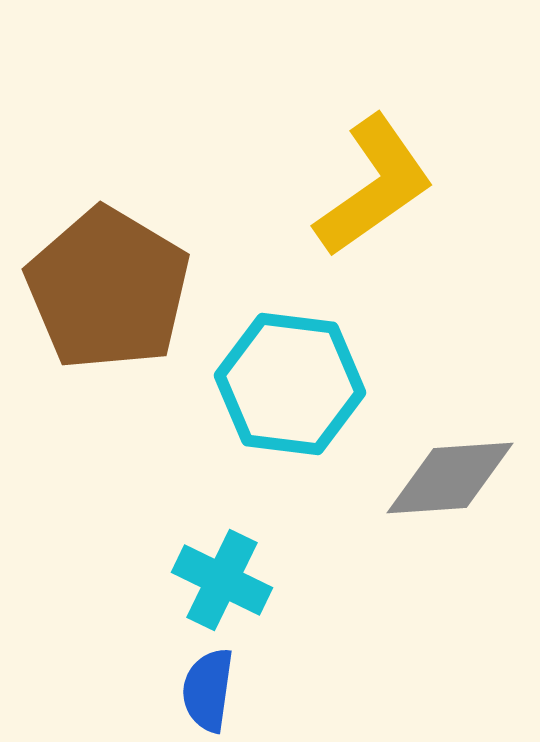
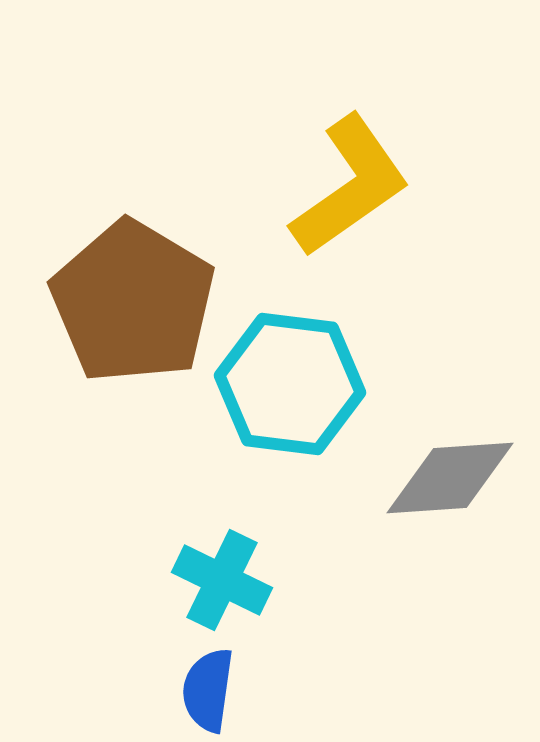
yellow L-shape: moved 24 px left
brown pentagon: moved 25 px right, 13 px down
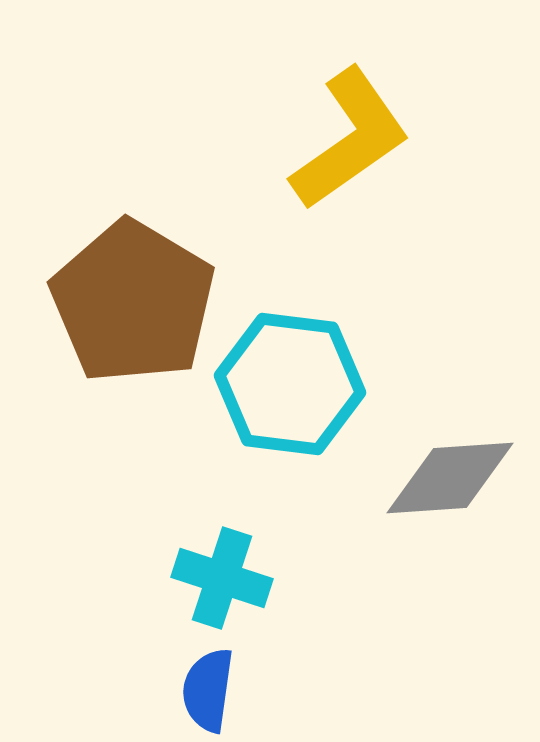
yellow L-shape: moved 47 px up
cyan cross: moved 2 px up; rotated 8 degrees counterclockwise
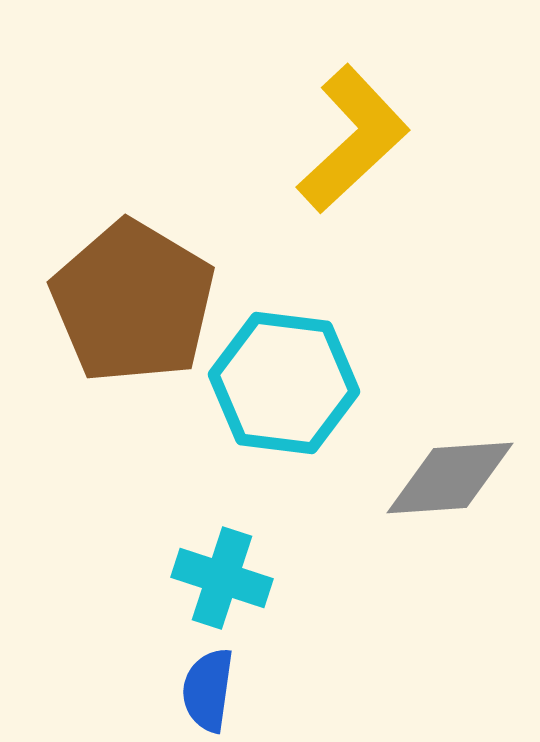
yellow L-shape: moved 3 px right; rotated 8 degrees counterclockwise
cyan hexagon: moved 6 px left, 1 px up
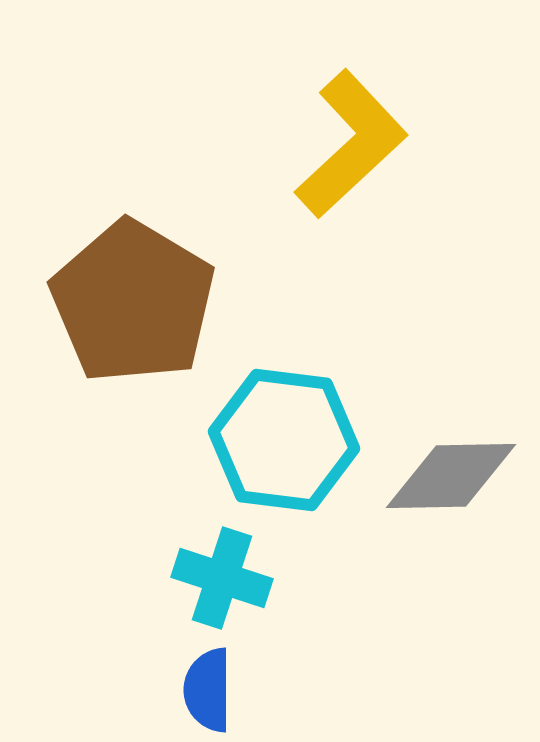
yellow L-shape: moved 2 px left, 5 px down
cyan hexagon: moved 57 px down
gray diamond: moved 1 px right, 2 px up; rotated 3 degrees clockwise
blue semicircle: rotated 8 degrees counterclockwise
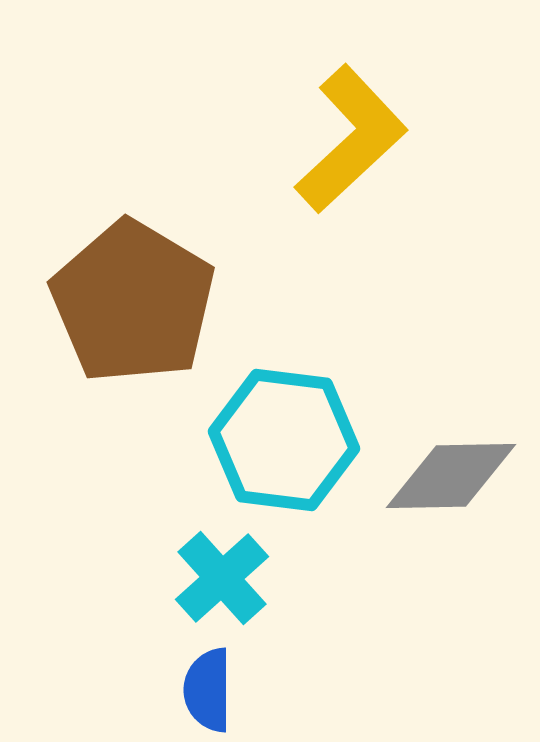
yellow L-shape: moved 5 px up
cyan cross: rotated 30 degrees clockwise
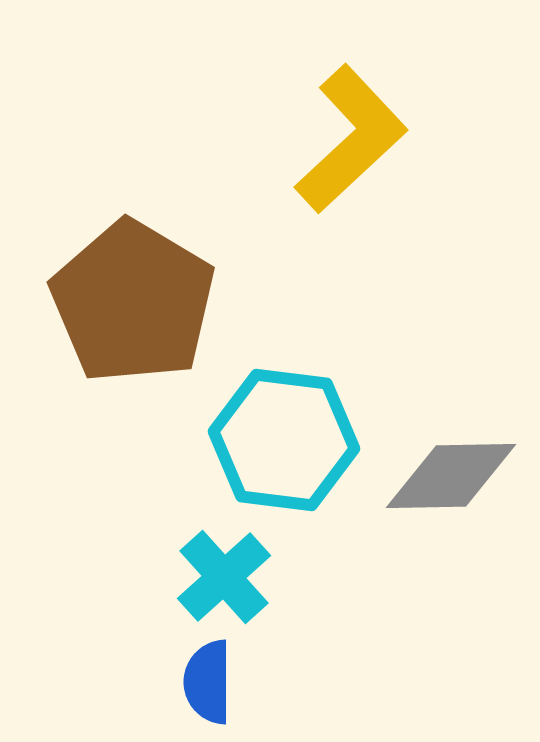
cyan cross: moved 2 px right, 1 px up
blue semicircle: moved 8 px up
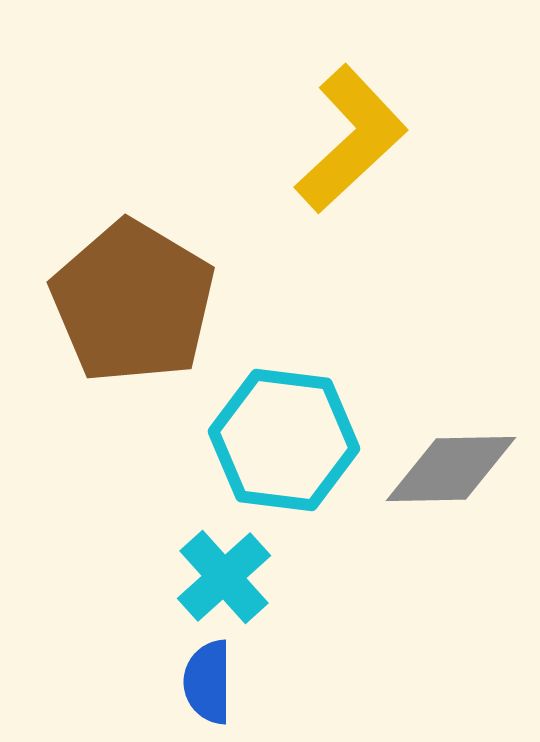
gray diamond: moved 7 px up
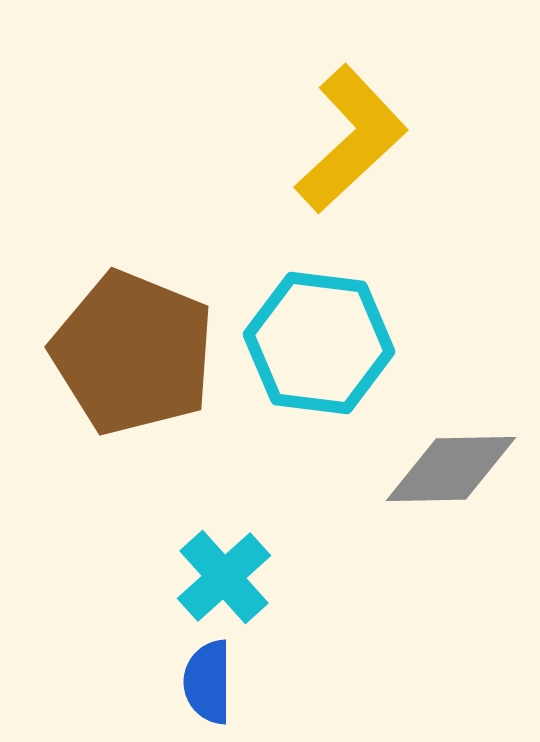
brown pentagon: moved 51 px down; rotated 9 degrees counterclockwise
cyan hexagon: moved 35 px right, 97 px up
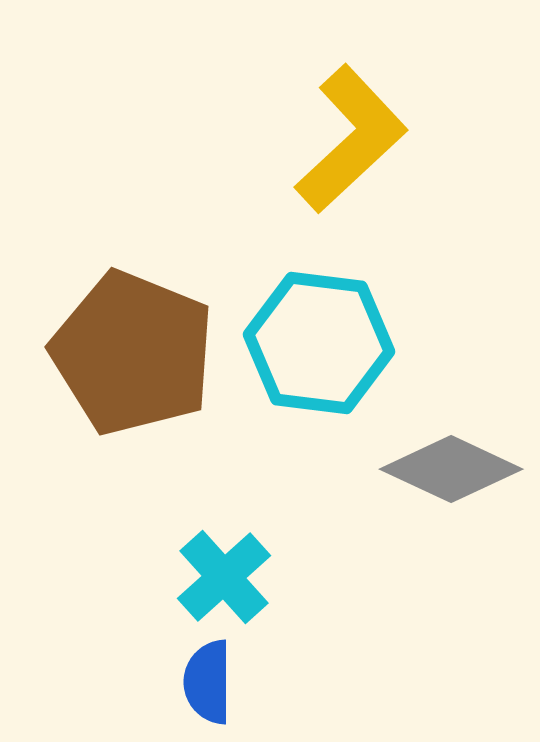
gray diamond: rotated 26 degrees clockwise
